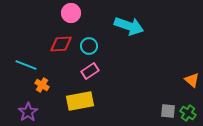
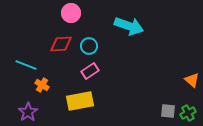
green cross: rotated 28 degrees clockwise
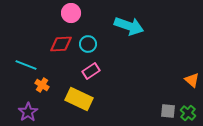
cyan circle: moved 1 px left, 2 px up
pink rectangle: moved 1 px right
yellow rectangle: moved 1 px left, 2 px up; rotated 36 degrees clockwise
green cross: rotated 21 degrees counterclockwise
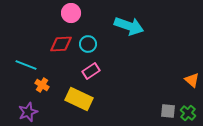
purple star: rotated 12 degrees clockwise
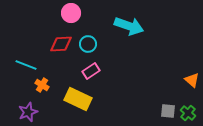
yellow rectangle: moved 1 px left
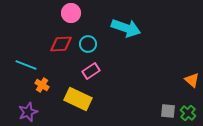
cyan arrow: moved 3 px left, 2 px down
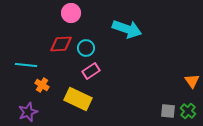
cyan arrow: moved 1 px right, 1 px down
cyan circle: moved 2 px left, 4 px down
cyan line: rotated 15 degrees counterclockwise
orange triangle: moved 1 px down; rotated 14 degrees clockwise
green cross: moved 2 px up
